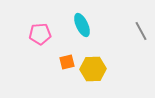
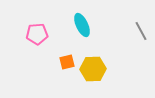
pink pentagon: moved 3 px left
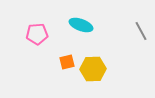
cyan ellipse: moved 1 px left; rotated 45 degrees counterclockwise
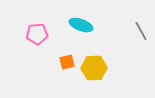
yellow hexagon: moved 1 px right, 1 px up
